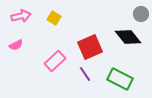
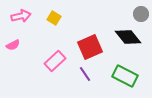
pink semicircle: moved 3 px left
green rectangle: moved 5 px right, 3 px up
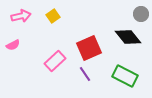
yellow square: moved 1 px left, 2 px up; rotated 24 degrees clockwise
red square: moved 1 px left, 1 px down
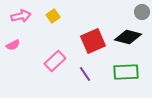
gray circle: moved 1 px right, 2 px up
black diamond: rotated 36 degrees counterclockwise
red square: moved 4 px right, 7 px up
green rectangle: moved 1 px right, 4 px up; rotated 30 degrees counterclockwise
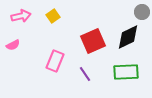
black diamond: rotated 40 degrees counterclockwise
pink rectangle: rotated 25 degrees counterclockwise
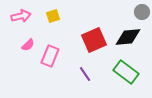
yellow square: rotated 16 degrees clockwise
black diamond: rotated 20 degrees clockwise
red square: moved 1 px right, 1 px up
pink semicircle: moved 15 px right; rotated 16 degrees counterclockwise
pink rectangle: moved 5 px left, 5 px up
green rectangle: rotated 40 degrees clockwise
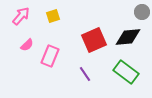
pink arrow: rotated 36 degrees counterclockwise
pink semicircle: moved 1 px left
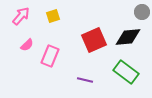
purple line: moved 6 px down; rotated 42 degrees counterclockwise
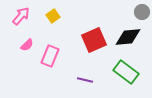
yellow square: rotated 16 degrees counterclockwise
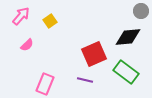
gray circle: moved 1 px left, 1 px up
yellow square: moved 3 px left, 5 px down
red square: moved 14 px down
pink rectangle: moved 5 px left, 28 px down
